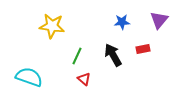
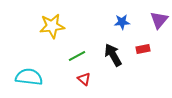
yellow star: rotated 15 degrees counterclockwise
green line: rotated 36 degrees clockwise
cyan semicircle: rotated 12 degrees counterclockwise
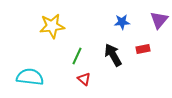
green line: rotated 36 degrees counterclockwise
cyan semicircle: moved 1 px right
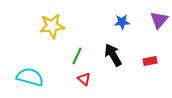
red rectangle: moved 7 px right, 12 px down
cyan semicircle: rotated 8 degrees clockwise
